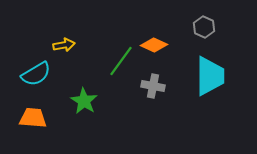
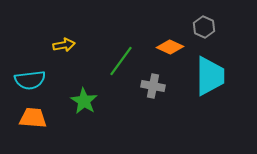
orange diamond: moved 16 px right, 2 px down
cyan semicircle: moved 6 px left, 6 px down; rotated 24 degrees clockwise
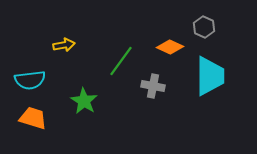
orange trapezoid: rotated 12 degrees clockwise
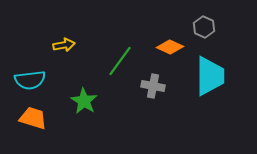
green line: moved 1 px left
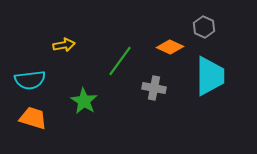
gray cross: moved 1 px right, 2 px down
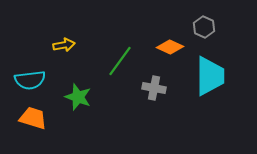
green star: moved 6 px left, 4 px up; rotated 12 degrees counterclockwise
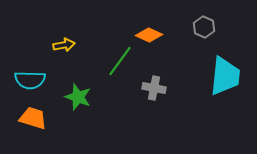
orange diamond: moved 21 px left, 12 px up
cyan trapezoid: moved 15 px right; rotated 6 degrees clockwise
cyan semicircle: rotated 8 degrees clockwise
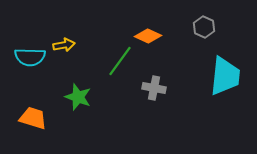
orange diamond: moved 1 px left, 1 px down
cyan semicircle: moved 23 px up
